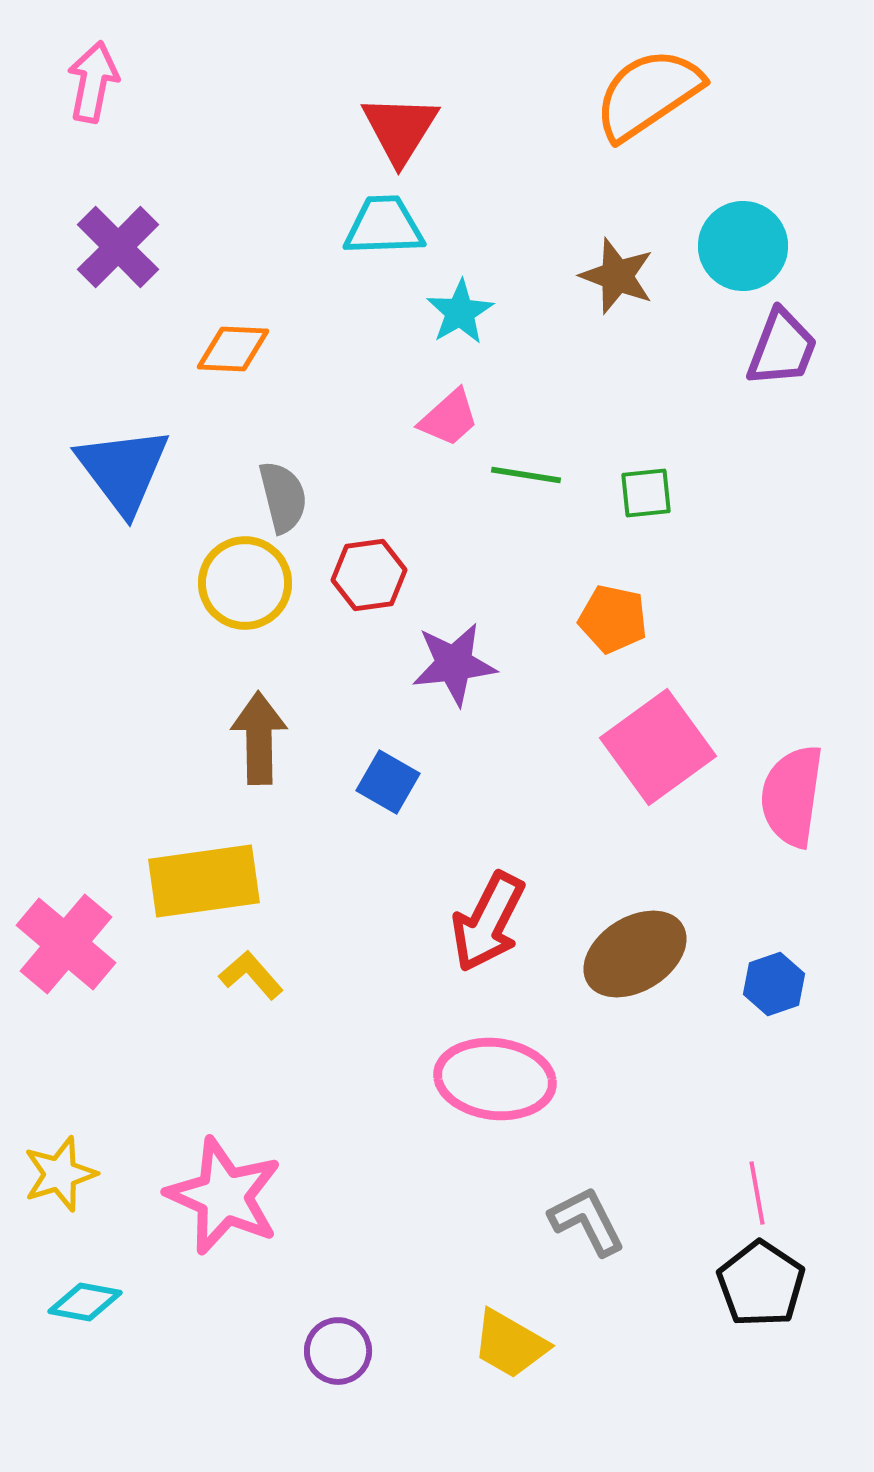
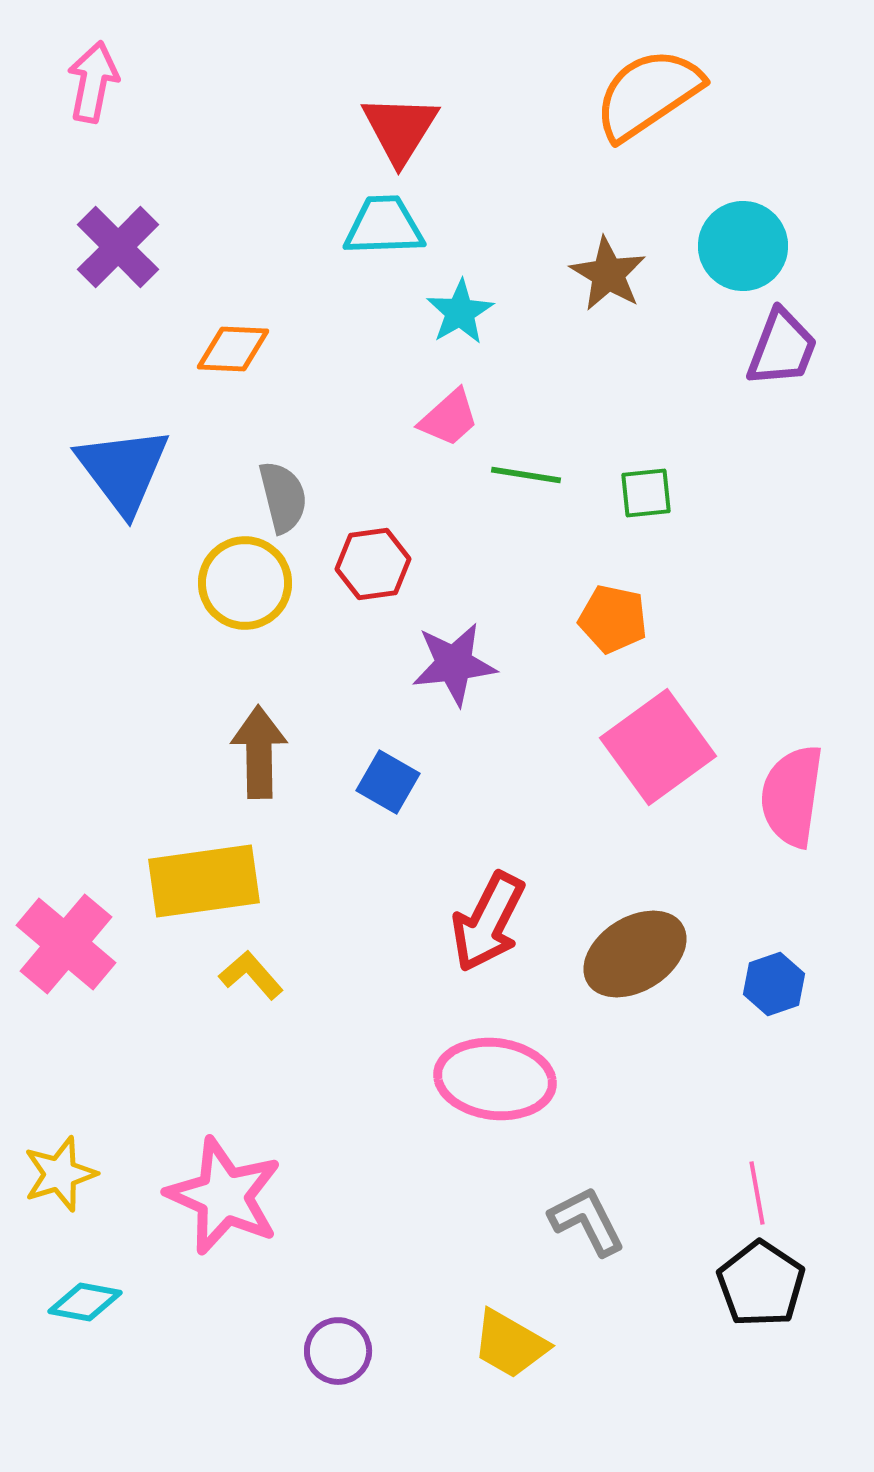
brown star: moved 9 px left, 2 px up; rotated 10 degrees clockwise
red hexagon: moved 4 px right, 11 px up
brown arrow: moved 14 px down
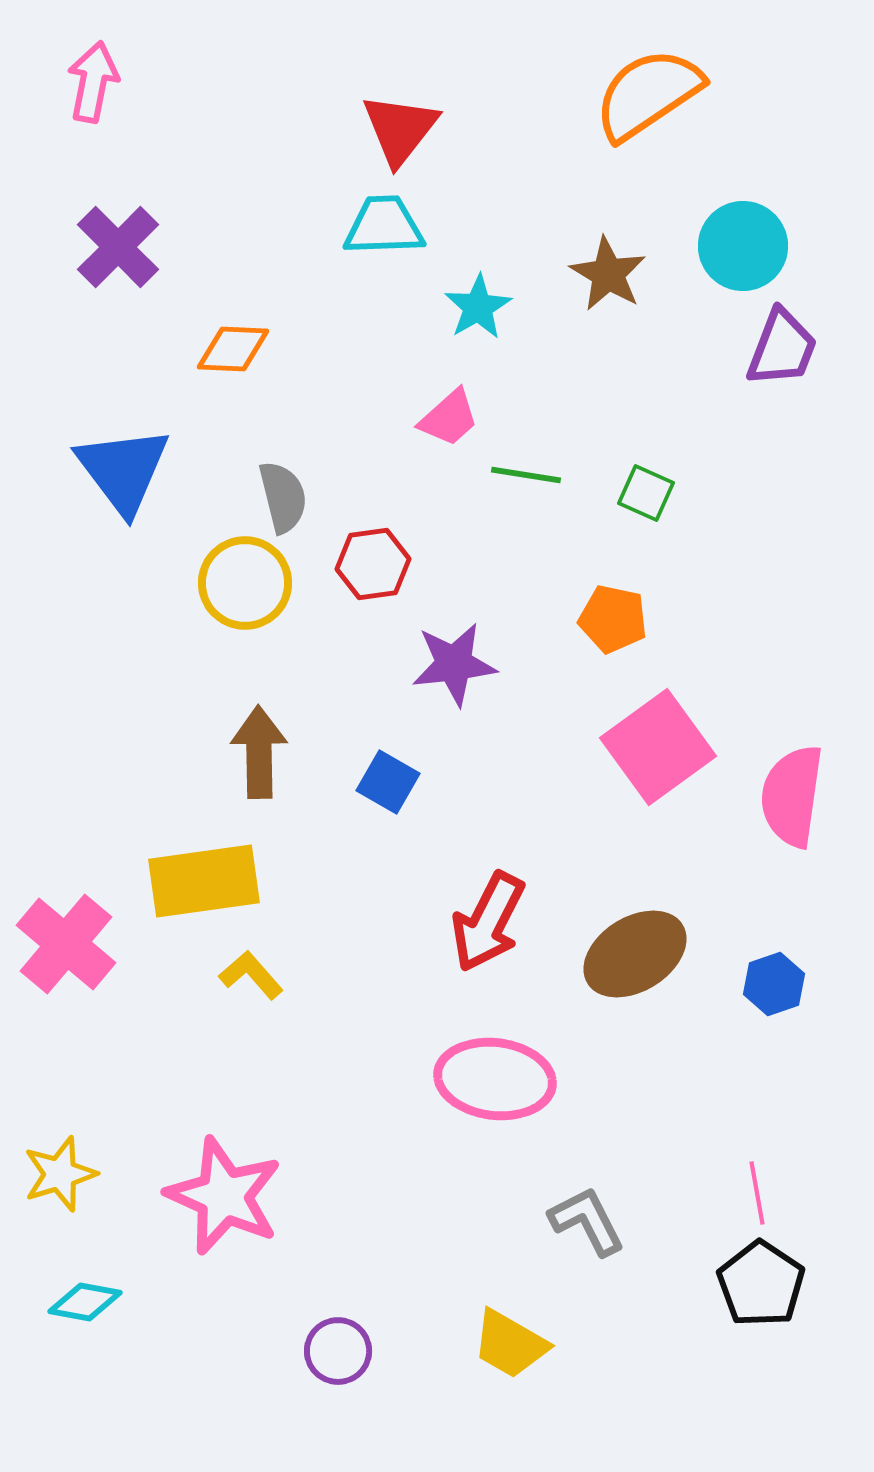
red triangle: rotated 6 degrees clockwise
cyan star: moved 18 px right, 5 px up
green square: rotated 30 degrees clockwise
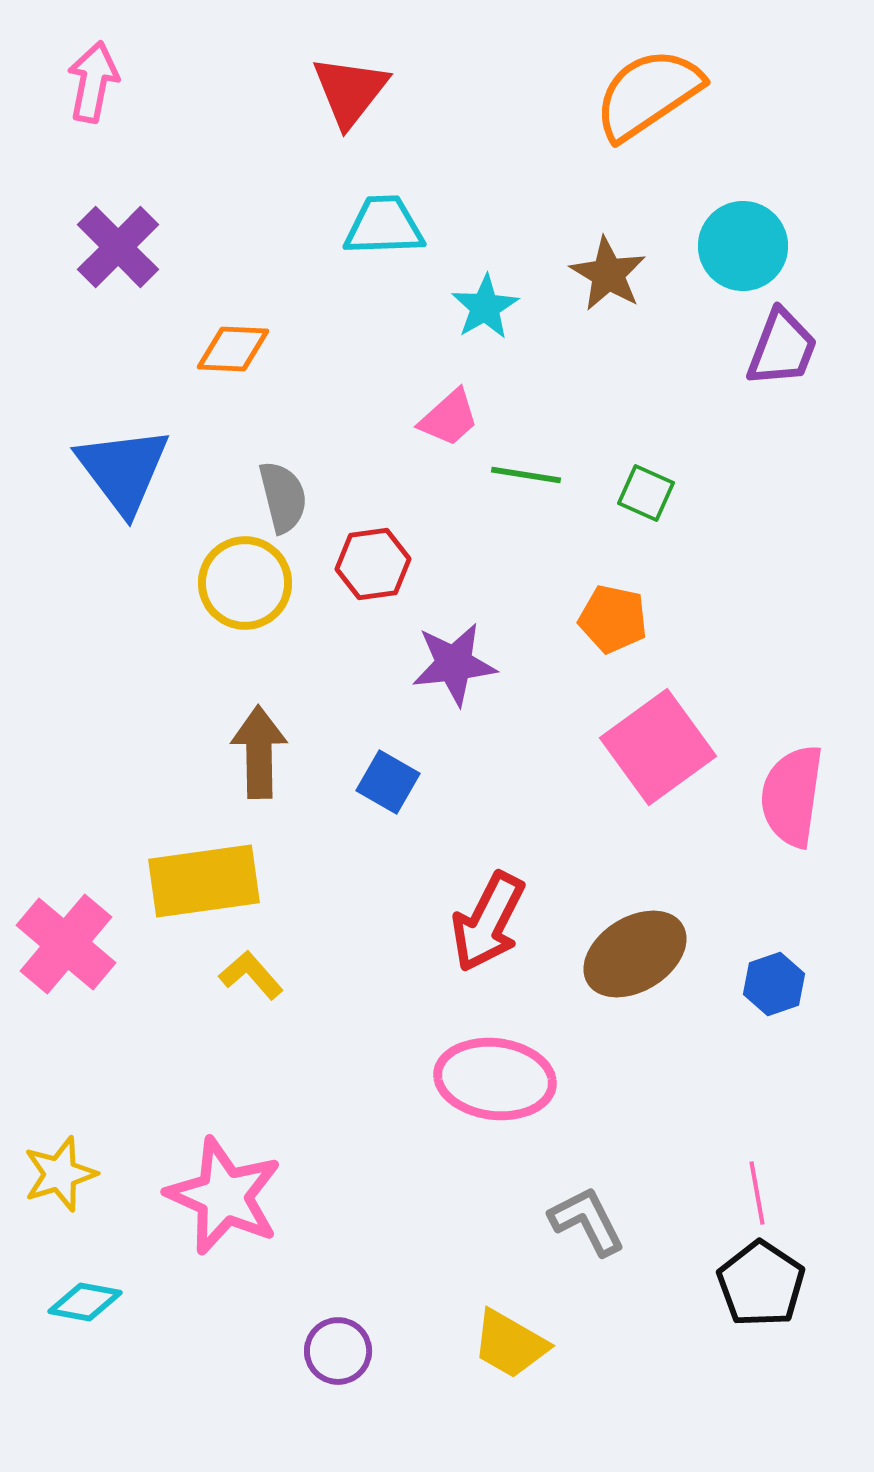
red triangle: moved 50 px left, 38 px up
cyan star: moved 7 px right
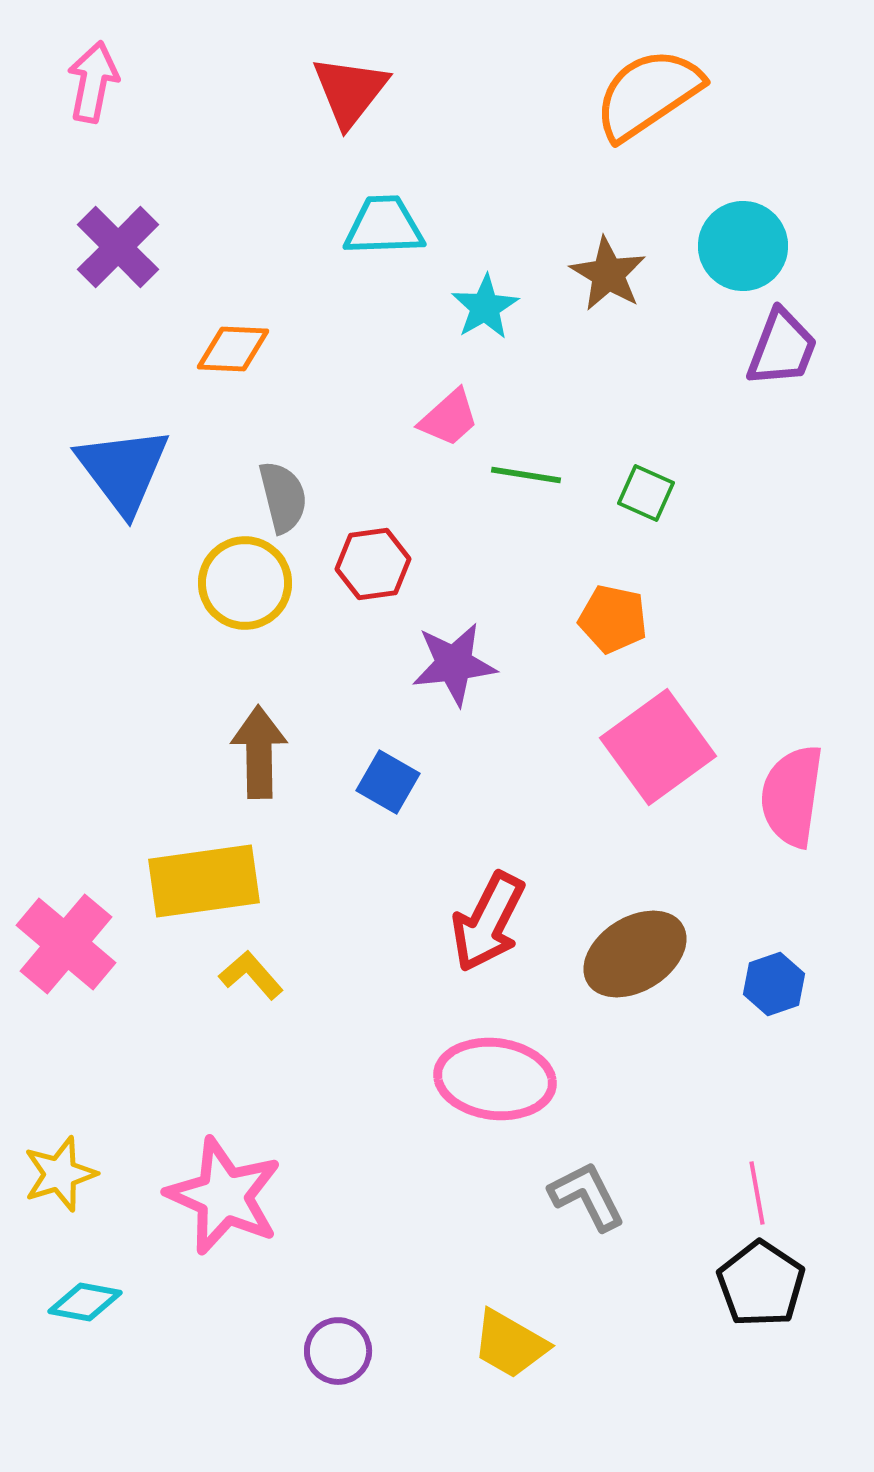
gray L-shape: moved 25 px up
